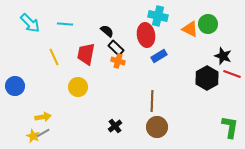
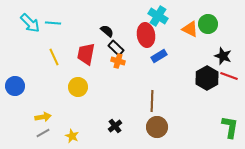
cyan cross: rotated 18 degrees clockwise
cyan line: moved 12 px left, 1 px up
red line: moved 3 px left, 2 px down
yellow star: moved 39 px right
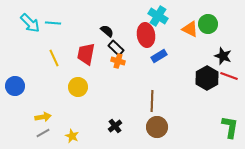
yellow line: moved 1 px down
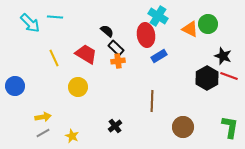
cyan line: moved 2 px right, 6 px up
red trapezoid: rotated 110 degrees clockwise
orange cross: rotated 24 degrees counterclockwise
brown circle: moved 26 px right
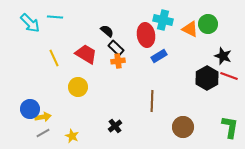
cyan cross: moved 5 px right, 4 px down; rotated 18 degrees counterclockwise
blue circle: moved 15 px right, 23 px down
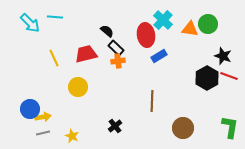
cyan cross: rotated 30 degrees clockwise
orange triangle: rotated 18 degrees counterclockwise
red trapezoid: rotated 45 degrees counterclockwise
brown circle: moved 1 px down
gray line: rotated 16 degrees clockwise
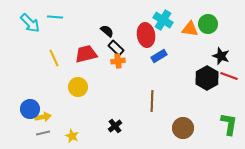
cyan cross: rotated 12 degrees counterclockwise
black star: moved 2 px left
green L-shape: moved 1 px left, 3 px up
